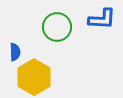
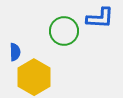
blue L-shape: moved 2 px left, 1 px up
green circle: moved 7 px right, 4 px down
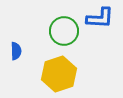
blue semicircle: moved 1 px right, 1 px up
yellow hexagon: moved 25 px right, 3 px up; rotated 12 degrees clockwise
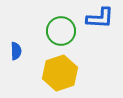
green circle: moved 3 px left
yellow hexagon: moved 1 px right, 1 px up
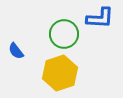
green circle: moved 3 px right, 3 px down
blue semicircle: rotated 144 degrees clockwise
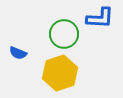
blue semicircle: moved 2 px right, 2 px down; rotated 30 degrees counterclockwise
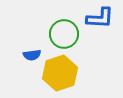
blue semicircle: moved 14 px right, 2 px down; rotated 30 degrees counterclockwise
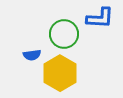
yellow hexagon: rotated 12 degrees counterclockwise
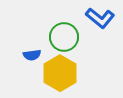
blue L-shape: rotated 36 degrees clockwise
green circle: moved 3 px down
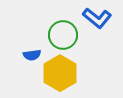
blue L-shape: moved 3 px left
green circle: moved 1 px left, 2 px up
